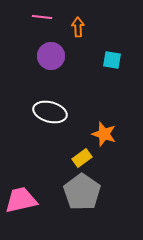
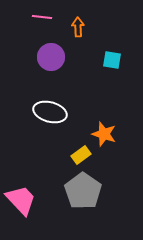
purple circle: moved 1 px down
yellow rectangle: moved 1 px left, 3 px up
gray pentagon: moved 1 px right, 1 px up
pink trapezoid: rotated 60 degrees clockwise
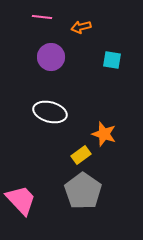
orange arrow: moved 3 px right; rotated 102 degrees counterclockwise
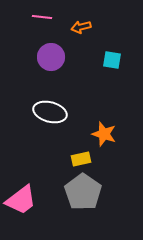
yellow rectangle: moved 4 px down; rotated 24 degrees clockwise
gray pentagon: moved 1 px down
pink trapezoid: rotated 96 degrees clockwise
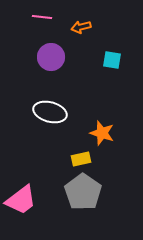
orange star: moved 2 px left, 1 px up
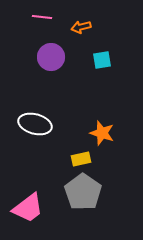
cyan square: moved 10 px left; rotated 18 degrees counterclockwise
white ellipse: moved 15 px left, 12 px down
pink trapezoid: moved 7 px right, 8 px down
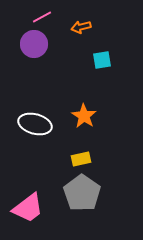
pink line: rotated 36 degrees counterclockwise
purple circle: moved 17 px left, 13 px up
orange star: moved 18 px left, 17 px up; rotated 15 degrees clockwise
gray pentagon: moved 1 px left, 1 px down
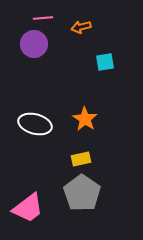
pink line: moved 1 px right, 1 px down; rotated 24 degrees clockwise
cyan square: moved 3 px right, 2 px down
orange star: moved 1 px right, 3 px down
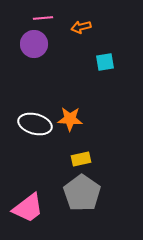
orange star: moved 15 px left; rotated 30 degrees counterclockwise
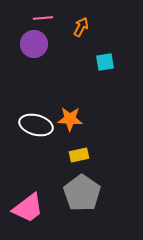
orange arrow: rotated 132 degrees clockwise
white ellipse: moved 1 px right, 1 px down
yellow rectangle: moved 2 px left, 4 px up
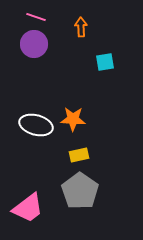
pink line: moved 7 px left, 1 px up; rotated 24 degrees clockwise
orange arrow: rotated 30 degrees counterclockwise
orange star: moved 3 px right
gray pentagon: moved 2 px left, 2 px up
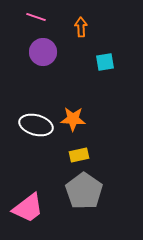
purple circle: moved 9 px right, 8 px down
gray pentagon: moved 4 px right
